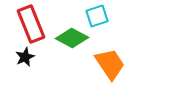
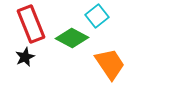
cyan square: rotated 20 degrees counterclockwise
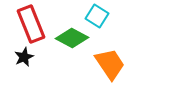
cyan square: rotated 20 degrees counterclockwise
black star: moved 1 px left
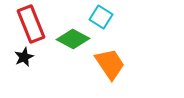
cyan square: moved 4 px right, 1 px down
green diamond: moved 1 px right, 1 px down
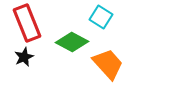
red rectangle: moved 4 px left, 1 px up
green diamond: moved 1 px left, 3 px down
orange trapezoid: moved 2 px left; rotated 8 degrees counterclockwise
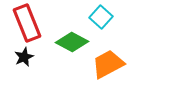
cyan square: rotated 10 degrees clockwise
orange trapezoid: rotated 76 degrees counterclockwise
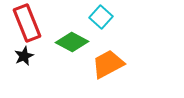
black star: moved 1 px up
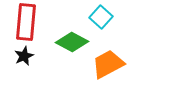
red rectangle: moved 1 px left, 1 px up; rotated 27 degrees clockwise
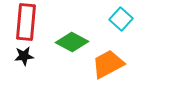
cyan square: moved 20 px right, 2 px down
black star: rotated 18 degrees clockwise
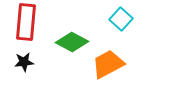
black star: moved 6 px down
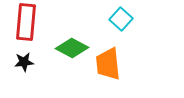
green diamond: moved 6 px down
orange trapezoid: rotated 68 degrees counterclockwise
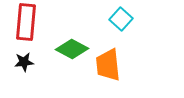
green diamond: moved 1 px down
orange trapezoid: moved 1 px down
